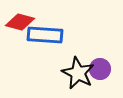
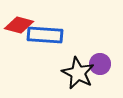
red diamond: moved 1 px left, 3 px down
purple circle: moved 5 px up
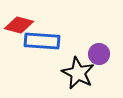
blue rectangle: moved 3 px left, 6 px down
purple circle: moved 1 px left, 10 px up
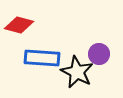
blue rectangle: moved 17 px down
black star: moved 1 px left, 1 px up
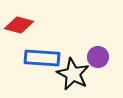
purple circle: moved 1 px left, 3 px down
black star: moved 4 px left, 2 px down
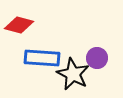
purple circle: moved 1 px left, 1 px down
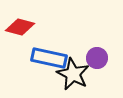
red diamond: moved 1 px right, 2 px down
blue rectangle: moved 7 px right; rotated 8 degrees clockwise
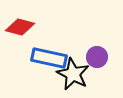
purple circle: moved 1 px up
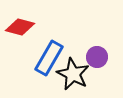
blue rectangle: rotated 72 degrees counterclockwise
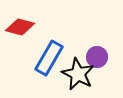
black star: moved 5 px right
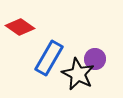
red diamond: rotated 20 degrees clockwise
purple circle: moved 2 px left, 2 px down
